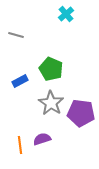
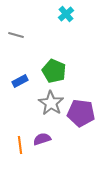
green pentagon: moved 3 px right, 2 px down
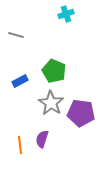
cyan cross: rotated 21 degrees clockwise
purple semicircle: rotated 54 degrees counterclockwise
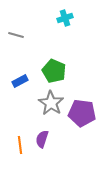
cyan cross: moved 1 px left, 4 px down
purple pentagon: moved 1 px right
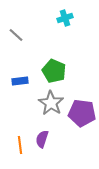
gray line: rotated 28 degrees clockwise
blue rectangle: rotated 21 degrees clockwise
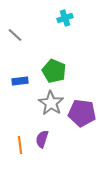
gray line: moved 1 px left
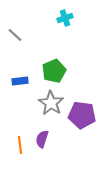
green pentagon: rotated 25 degrees clockwise
purple pentagon: moved 2 px down
